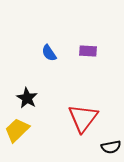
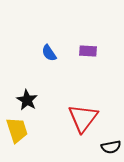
black star: moved 2 px down
yellow trapezoid: rotated 116 degrees clockwise
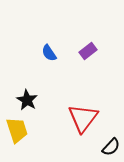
purple rectangle: rotated 42 degrees counterclockwise
black semicircle: rotated 36 degrees counterclockwise
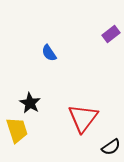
purple rectangle: moved 23 px right, 17 px up
black star: moved 3 px right, 3 px down
black semicircle: rotated 12 degrees clockwise
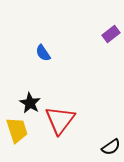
blue semicircle: moved 6 px left
red triangle: moved 23 px left, 2 px down
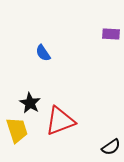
purple rectangle: rotated 42 degrees clockwise
red triangle: moved 1 px down; rotated 32 degrees clockwise
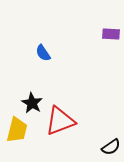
black star: moved 2 px right
yellow trapezoid: rotated 32 degrees clockwise
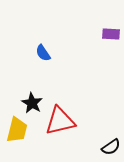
red triangle: rotated 8 degrees clockwise
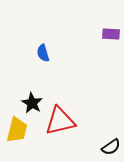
blue semicircle: rotated 18 degrees clockwise
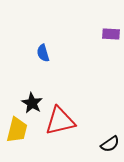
black semicircle: moved 1 px left, 3 px up
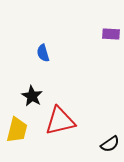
black star: moved 7 px up
